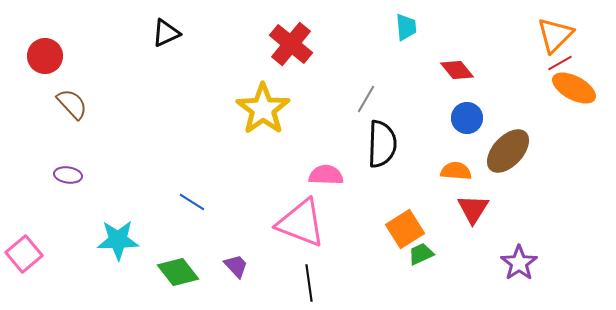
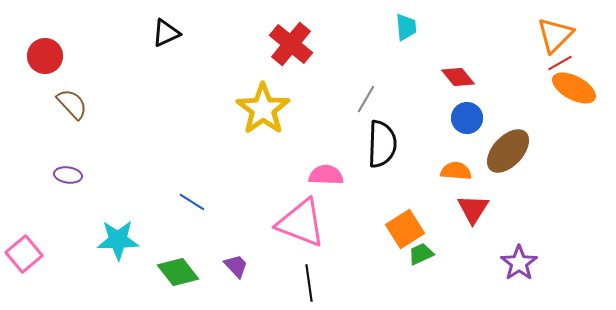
red diamond: moved 1 px right, 7 px down
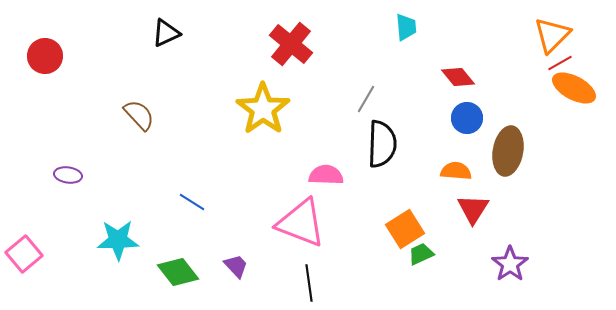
orange triangle: moved 3 px left
brown semicircle: moved 67 px right, 11 px down
brown ellipse: rotated 33 degrees counterclockwise
purple star: moved 9 px left, 1 px down
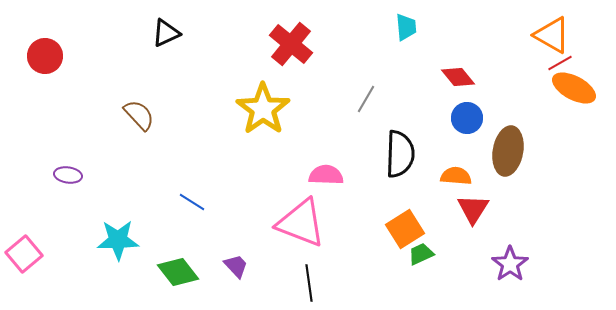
orange triangle: rotated 45 degrees counterclockwise
black semicircle: moved 18 px right, 10 px down
orange semicircle: moved 5 px down
